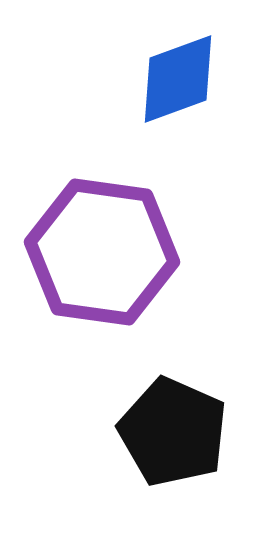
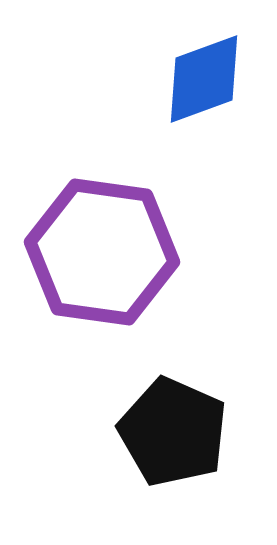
blue diamond: moved 26 px right
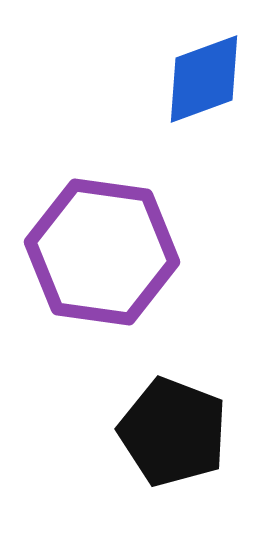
black pentagon: rotated 3 degrees counterclockwise
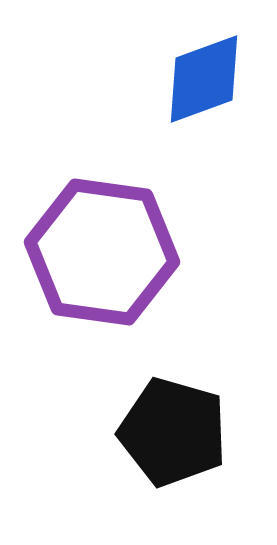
black pentagon: rotated 5 degrees counterclockwise
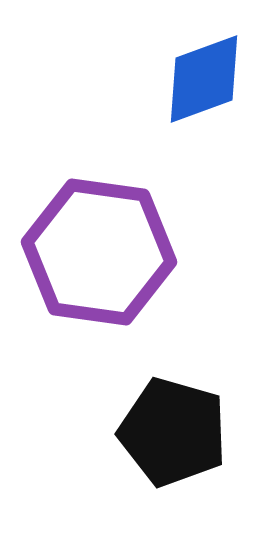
purple hexagon: moved 3 px left
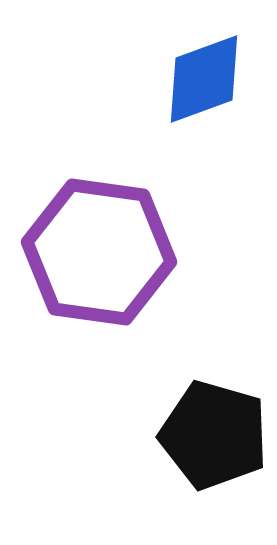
black pentagon: moved 41 px right, 3 px down
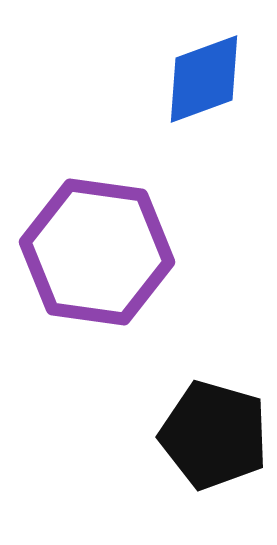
purple hexagon: moved 2 px left
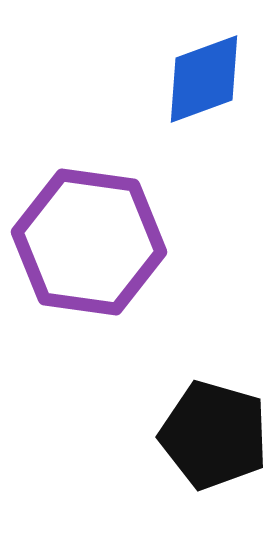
purple hexagon: moved 8 px left, 10 px up
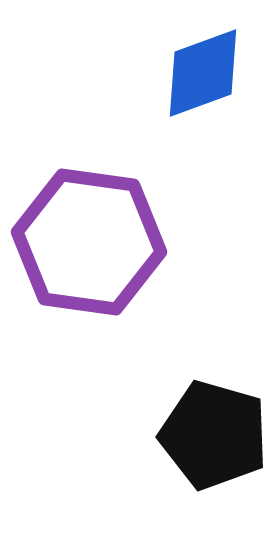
blue diamond: moved 1 px left, 6 px up
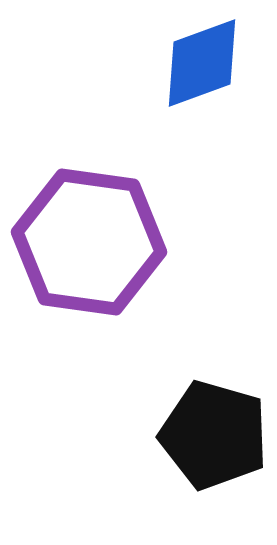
blue diamond: moved 1 px left, 10 px up
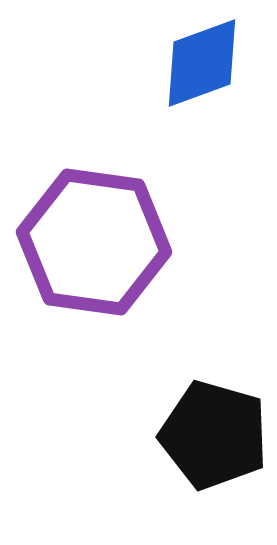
purple hexagon: moved 5 px right
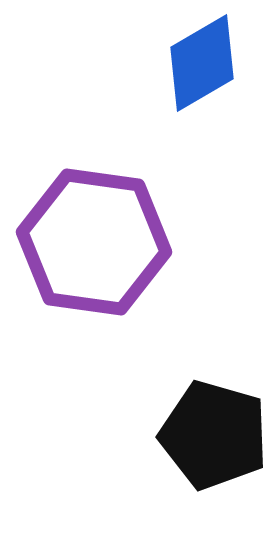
blue diamond: rotated 10 degrees counterclockwise
